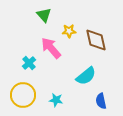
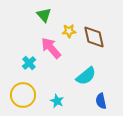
brown diamond: moved 2 px left, 3 px up
cyan star: moved 1 px right, 1 px down; rotated 16 degrees clockwise
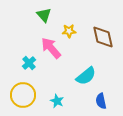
brown diamond: moved 9 px right
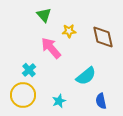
cyan cross: moved 7 px down
cyan star: moved 2 px right; rotated 24 degrees clockwise
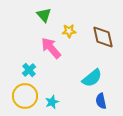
cyan semicircle: moved 6 px right, 2 px down
yellow circle: moved 2 px right, 1 px down
cyan star: moved 7 px left, 1 px down
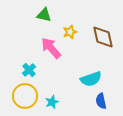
green triangle: rotated 35 degrees counterclockwise
yellow star: moved 1 px right, 1 px down; rotated 16 degrees counterclockwise
cyan semicircle: moved 1 px left, 1 px down; rotated 20 degrees clockwise
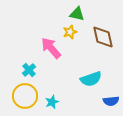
green triangle: moved 33 px right, 1 px up
blue semicircle: moved 10 px right; rotated 84 degrees counterclockwise
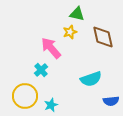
cyan cross: moved 12 px right
cyan star: moved 1 px left, 3 px down
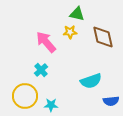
yellow star: rotated 16 degrees clockwise
pink arrow: moved 5 px left, 6 px up
cyan semicircle: moved 2 px down
cyan star: rotated 24 degrees clockwise
